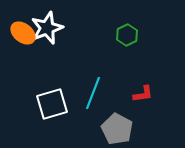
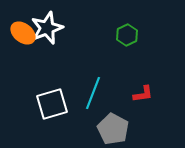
gray pentagon: moved 4 px left
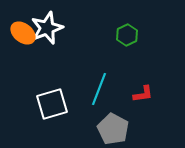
cyan line: moved 6 px right, 4 px up
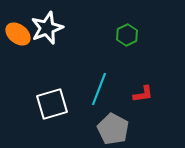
orange ellipse: moved 5 px left, 1 px down
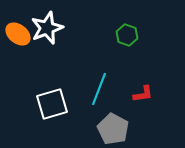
green hexagon: rotated 15 degrees counterclockwise
